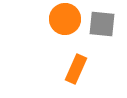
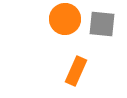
orange rectangle: moved 2 px down
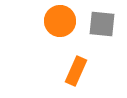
orange circle: moved 5 px left, 2 px down
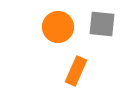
orange circle: moved 2 px left, 6 px down
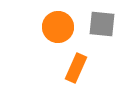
orange rectangle: moved 3 px up
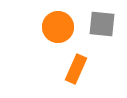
orange rectangle: moved 1 px down
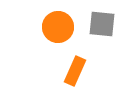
orange rectangle: moved 1 px left, 2 px down
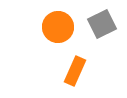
gray square: rotated 32 degrees counterclockwise
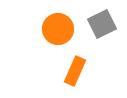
orange circle: moved 2 px down
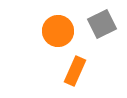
orange circle: moved 2 px down
